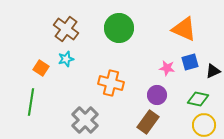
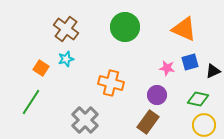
green circle: moved 6 px right, 1 px up
green line: rotated 24 degrees clockwise
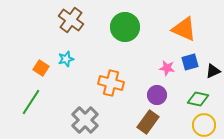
brown cross: moved 5 px right, 9 px up
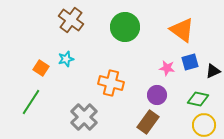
orange triangle: moved 2 px left, 1 px down; rotated 12 degrees clockwise
gray cross: moved 1 px left, 3 px up
